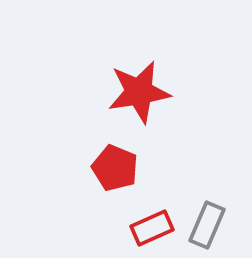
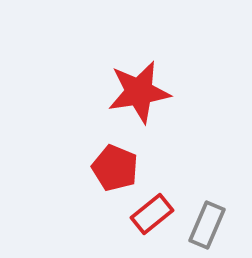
red rectangle: moved 14 px up; rotated 15 degrees counterclockwise
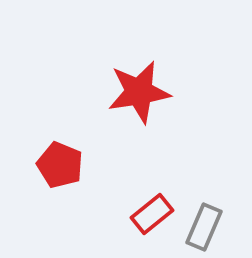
red pentagon: moved 55 px left, 3 px up
gray rectangle: moved 3 px left, 2 px down
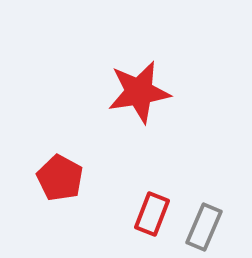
red pentagon: moved 13 px down; rotated 6 degrees clockwise
red rectangle: rotated 30 degrees counterclockwise
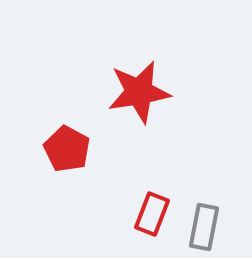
red pentagon: moved 7 px right, 29 px up
gray rectangle: rotated 12 degrees counterclockwise
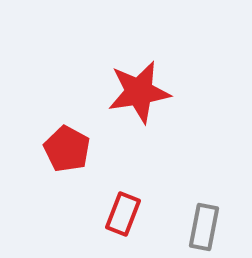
red rectangle: moved 29 px left
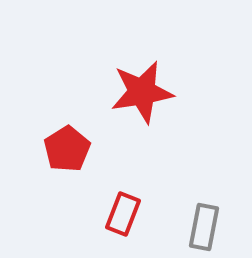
red star: moved 3 px right
red pentagon: rotated 12 degrees clockwise
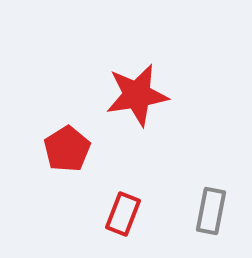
red star: moved 5 px left, 3 px down
gray rectangle: moved 7 px right, 16 px up
